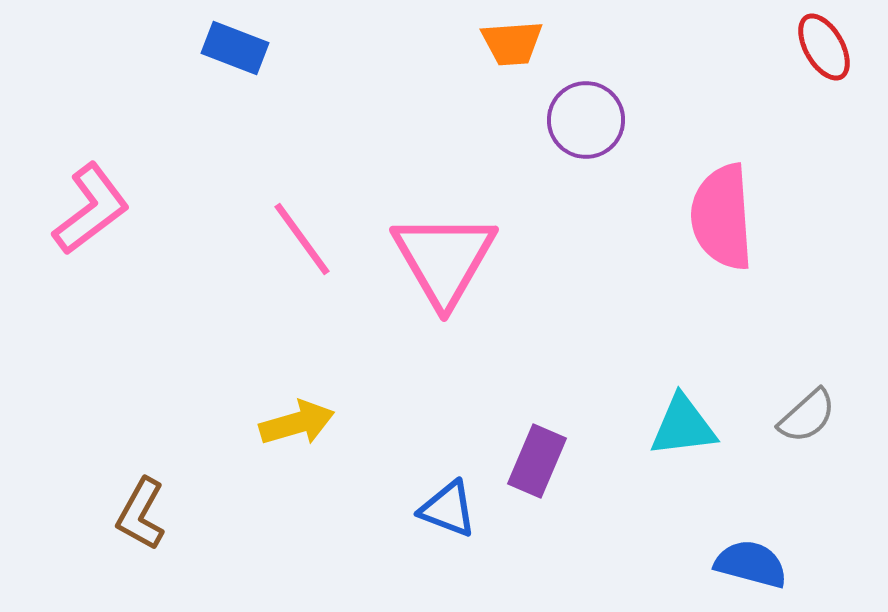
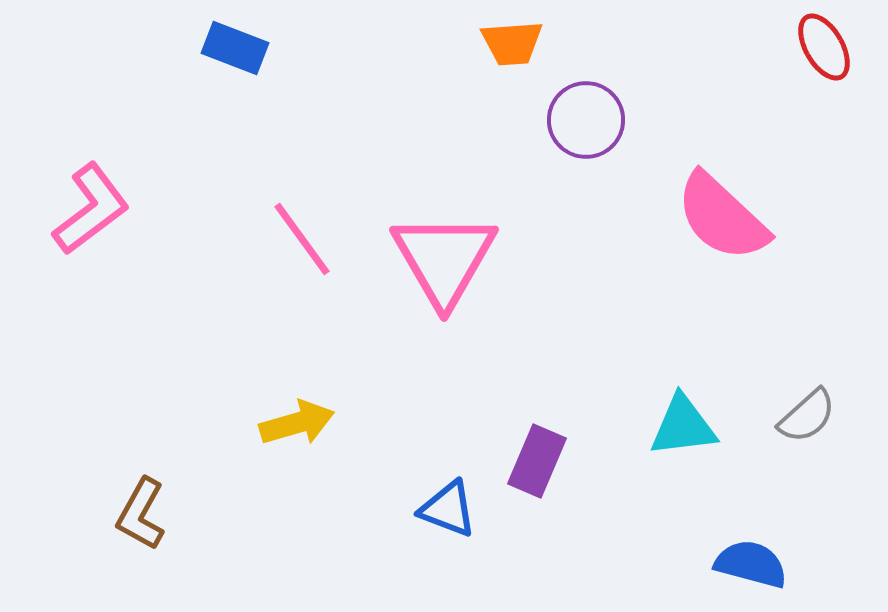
pink semicircle: rotated 43 degrees counterclockwise
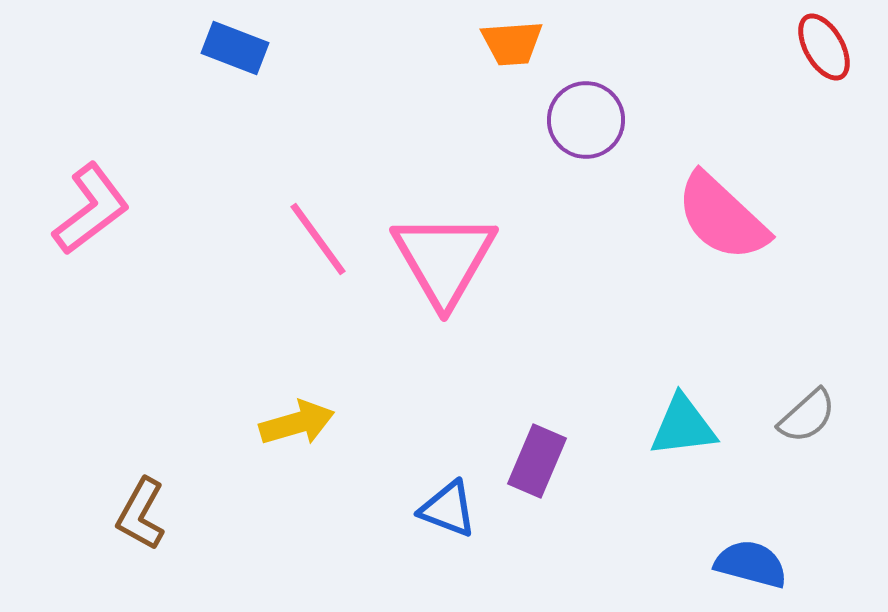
pink line: moved 16 px right
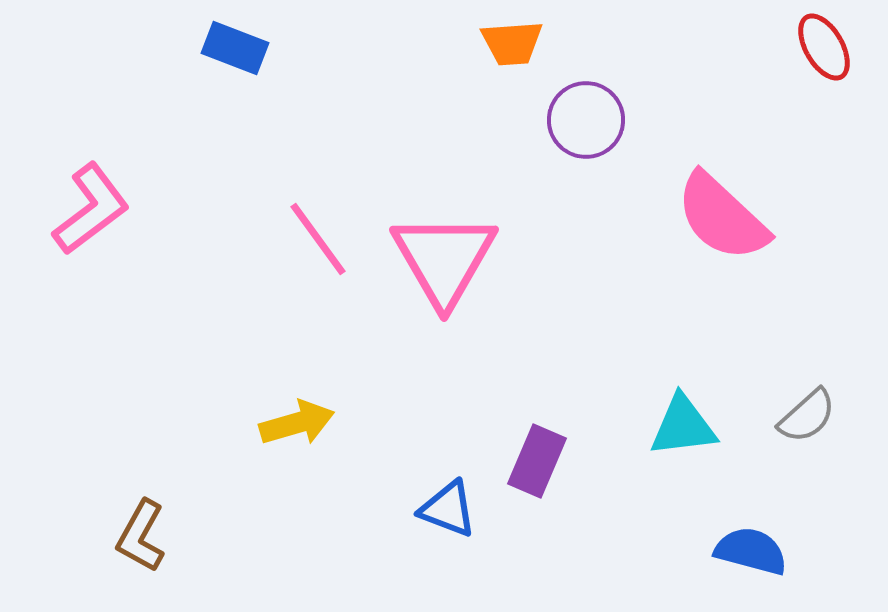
brown L-shape: moved 22 px down
blue semicircle: moved 13 px up
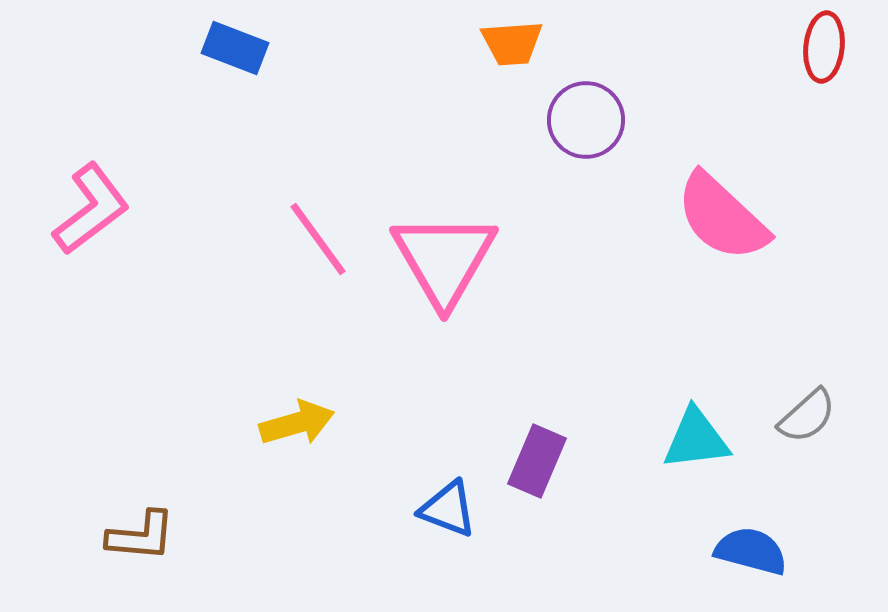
red ellipse: rotated 36 degrees clockwise
cyan triangle: moved 13 px right, 13 px down
brown L-shape: rotated 114 degrees counterclockwise
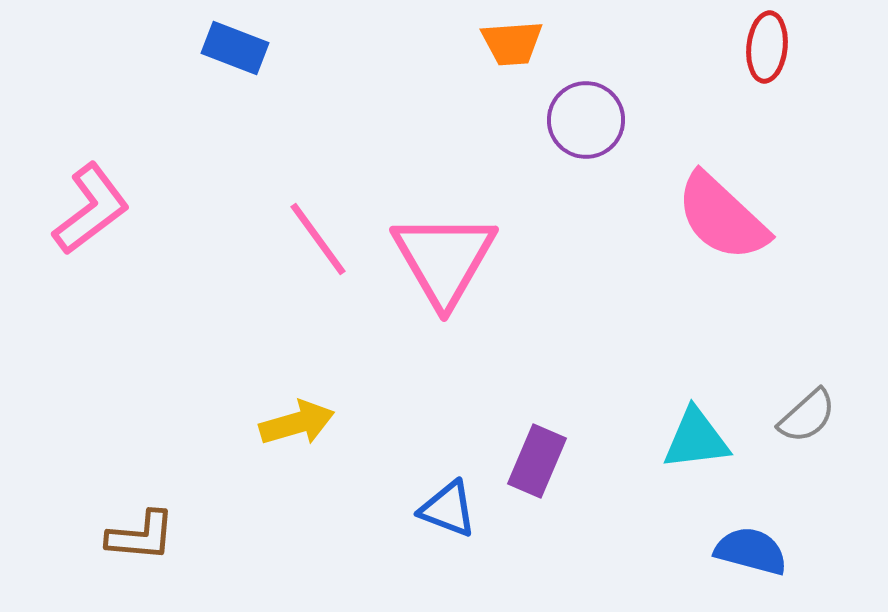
red ellipse: moved 57 px left
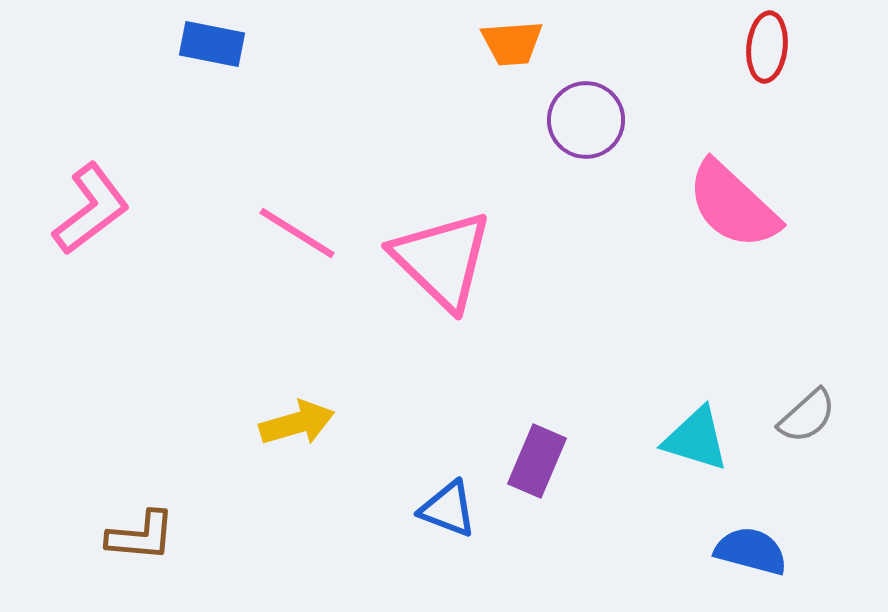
blue rectangle: moved 23 px left, 4 px up; rotated 10 degrees counterclockwise
pink semicircle: moved 11 px right, 12 px up
pink line: moved 21 px left, 6 px up; rotated 22 degrees counterclockwise
pink triangle: moved 2 px left, 1 px down; rotated 16 degrees counterclockwise
cyan triangle: rotated 24 degrees clockwise
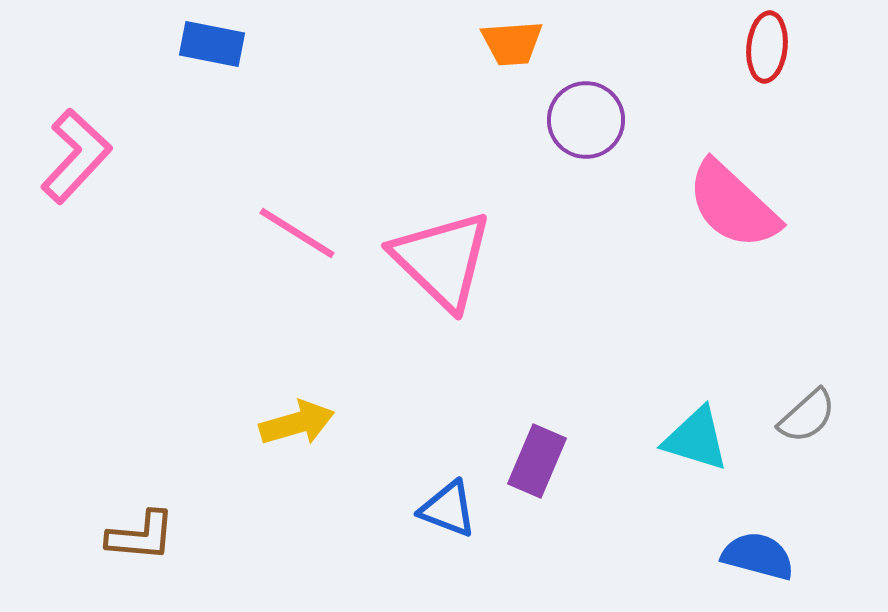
pink L-shape: moved 15 px left, 53 px up; rotated 10 degrees counterclockwise
blue semicircle: moved 7 px right, 5 px down
